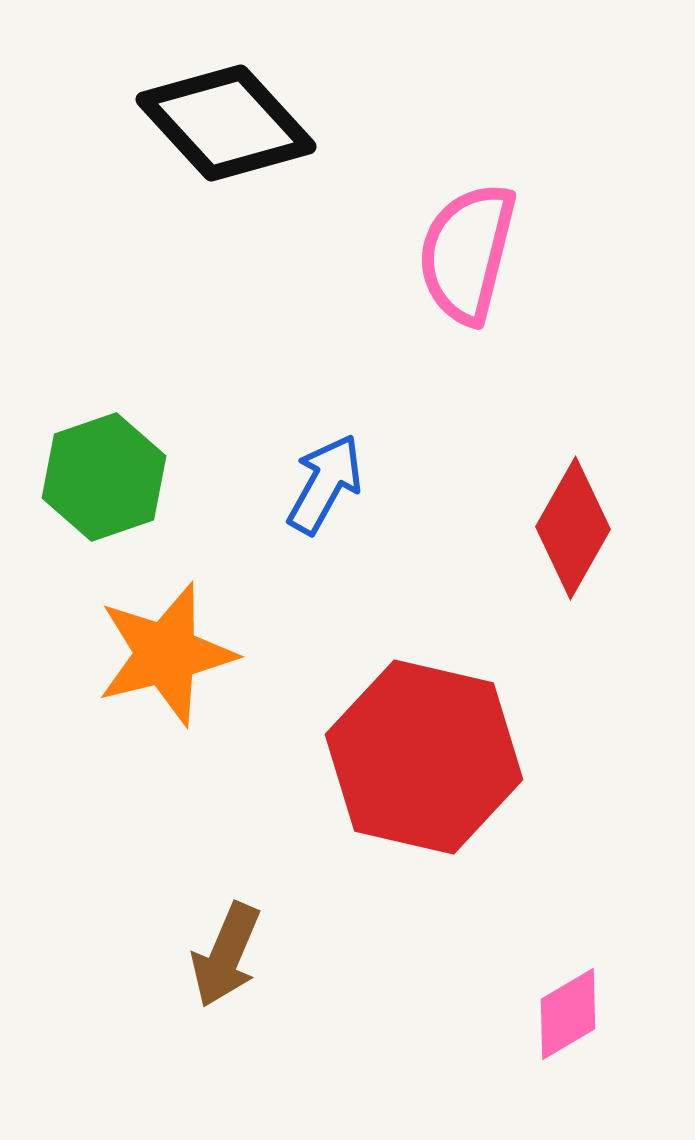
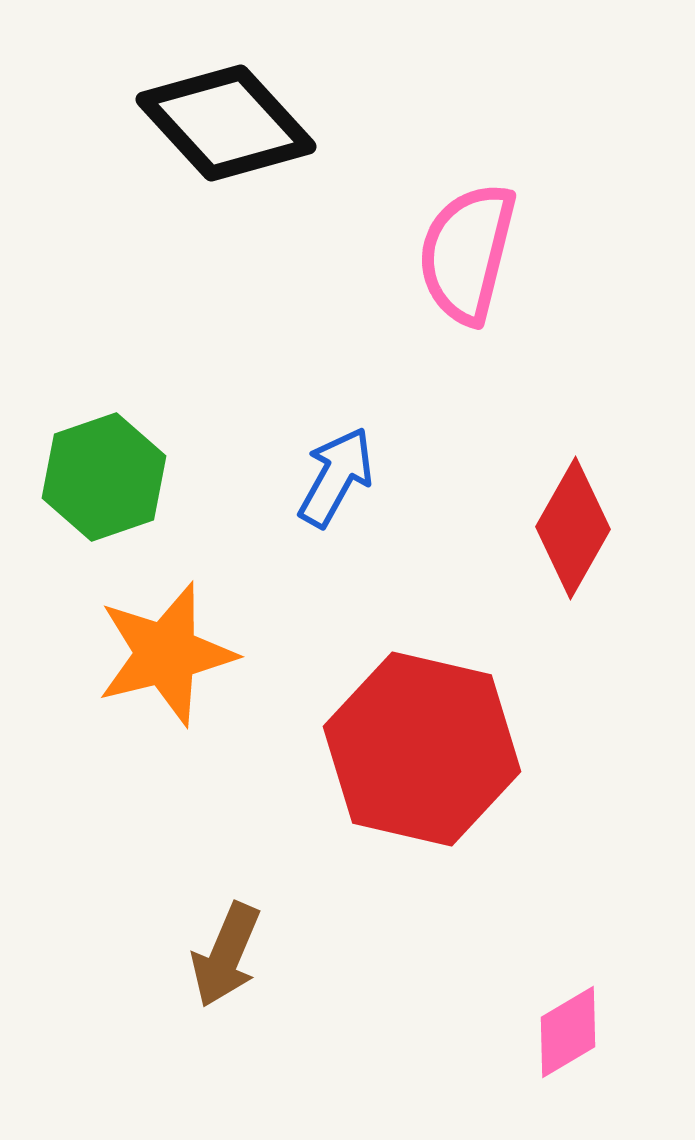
blue arrow: moved 11 px right, 7 px up
red hexagon: moved 2 px left, 8 px up
pink diamond: moved 18 px down
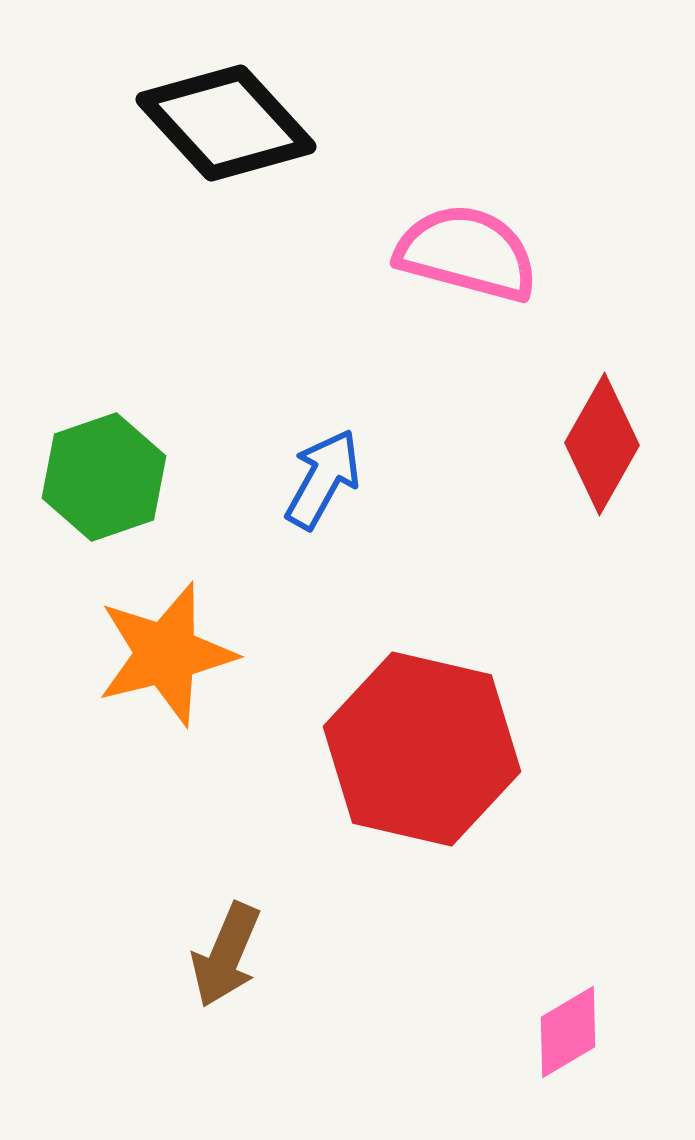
pink semicircle: rotated 91 degrees clockwise
blue arrow: moved 13 px left, 2 px down
red diamond: moved 29 px right, 84 px up
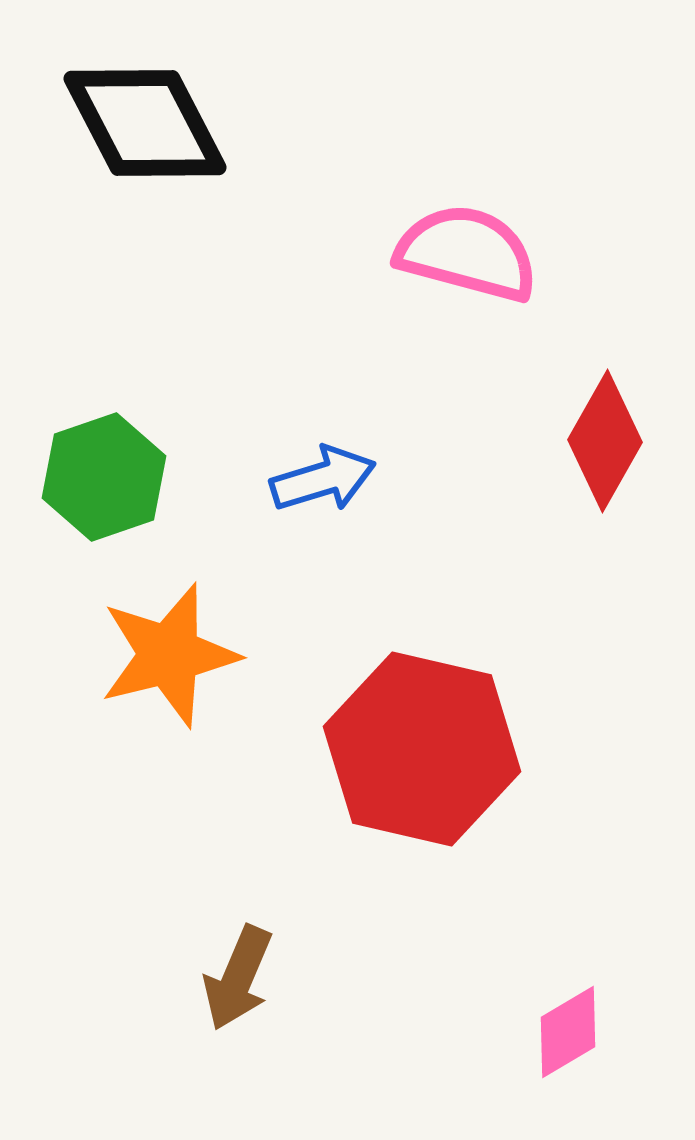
black diamond: moved 81 px left; rotated 15 degrees clockwise
red diamond: moved 3 px right, 3 px up
blue arrow: rotated 44 degrees clockwise
orange star: moved 3 px right, 1 px down
brown arrow: moved 12 px right, 23 px down
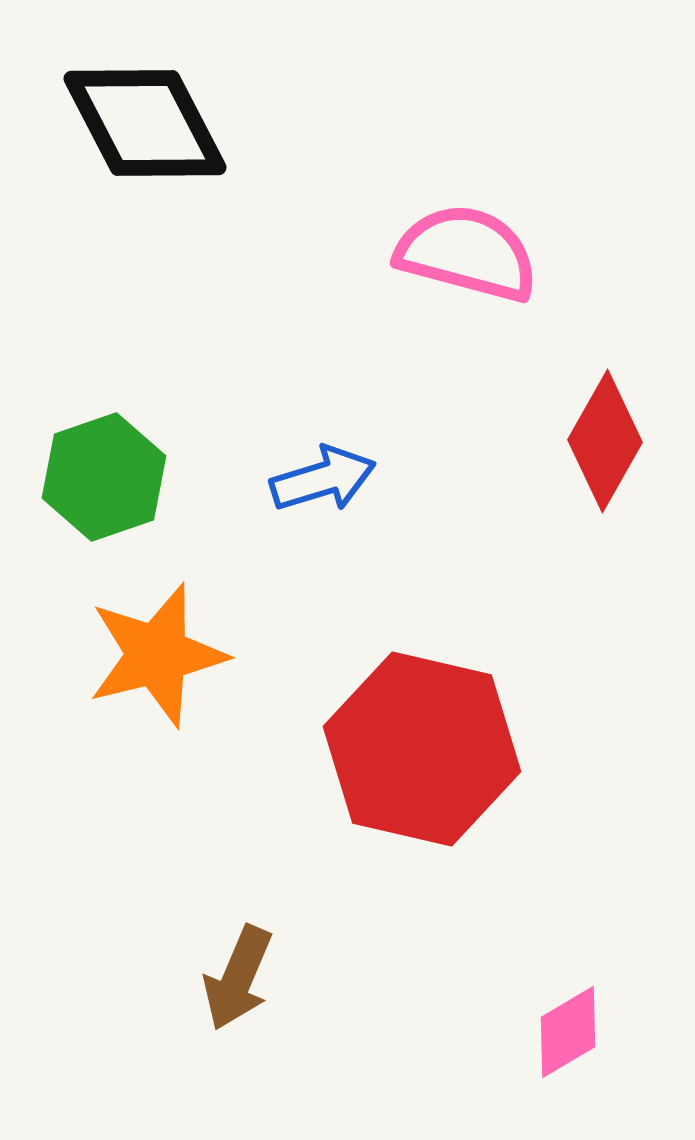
orange star: moved 12 px left
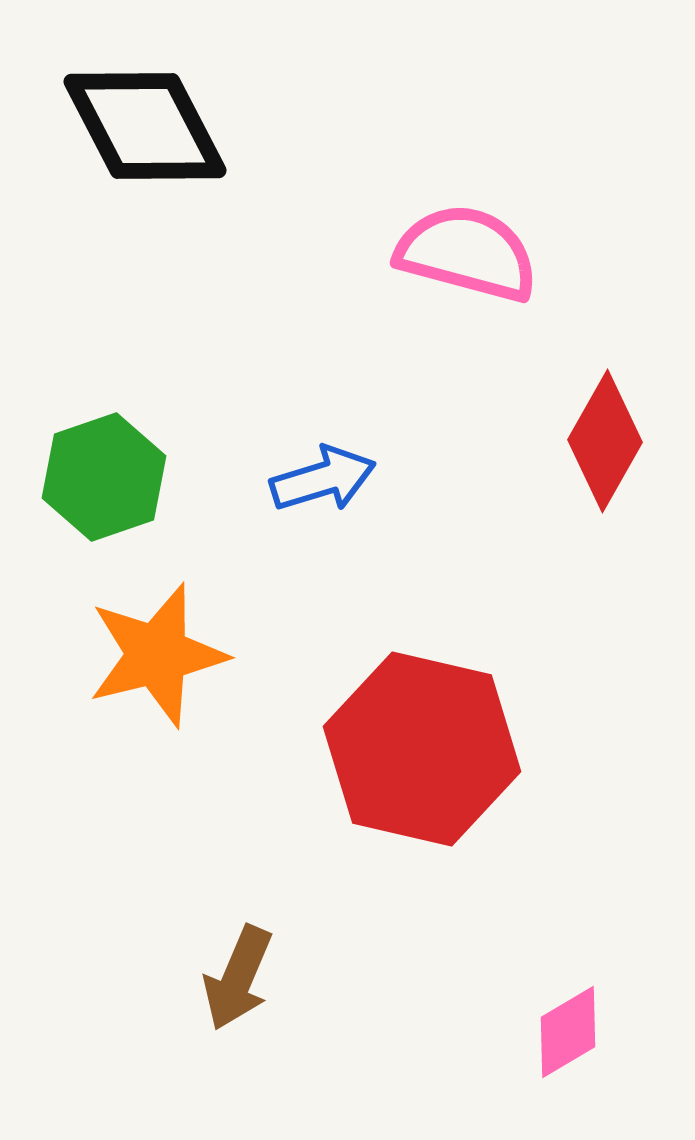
black diamond: moved 3 px down
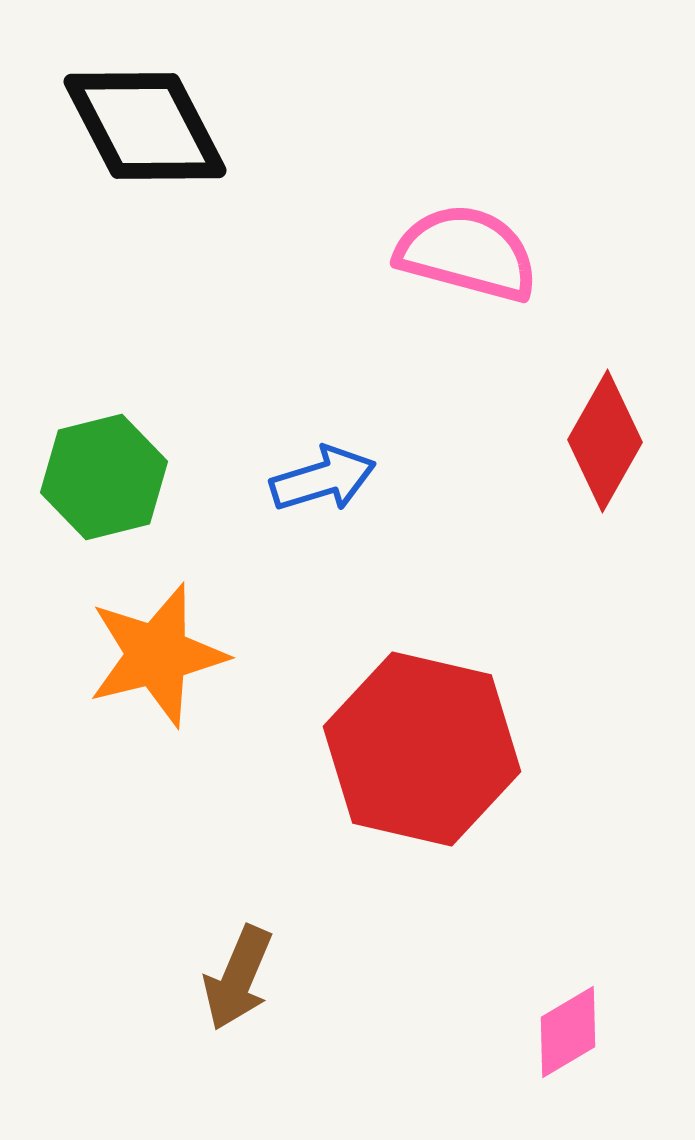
green hexagon: rotated 5 degrees clockwise
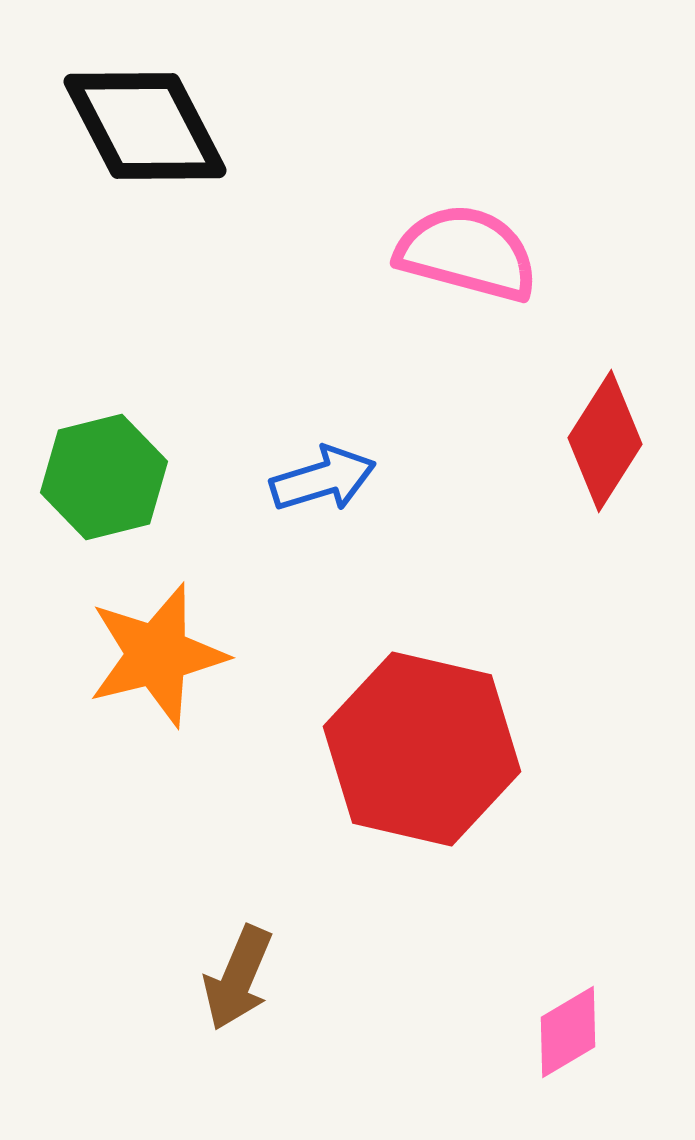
red diamond: rotated 3 degrees clockwise
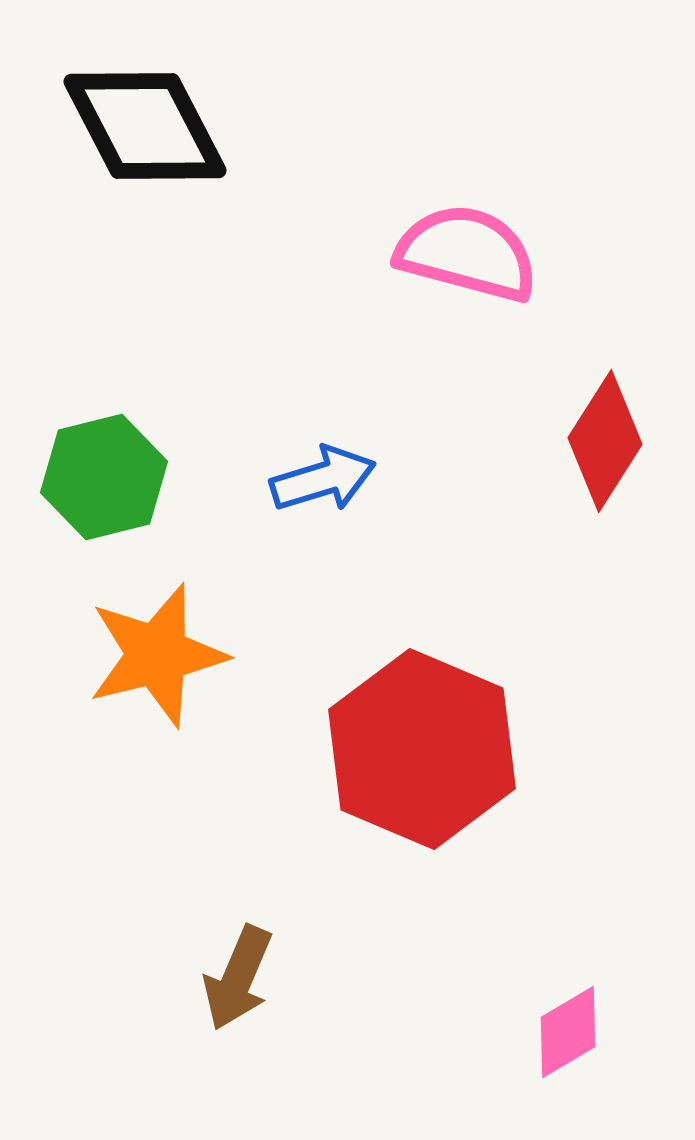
red hexagon: rotated 10 degrees clockwise
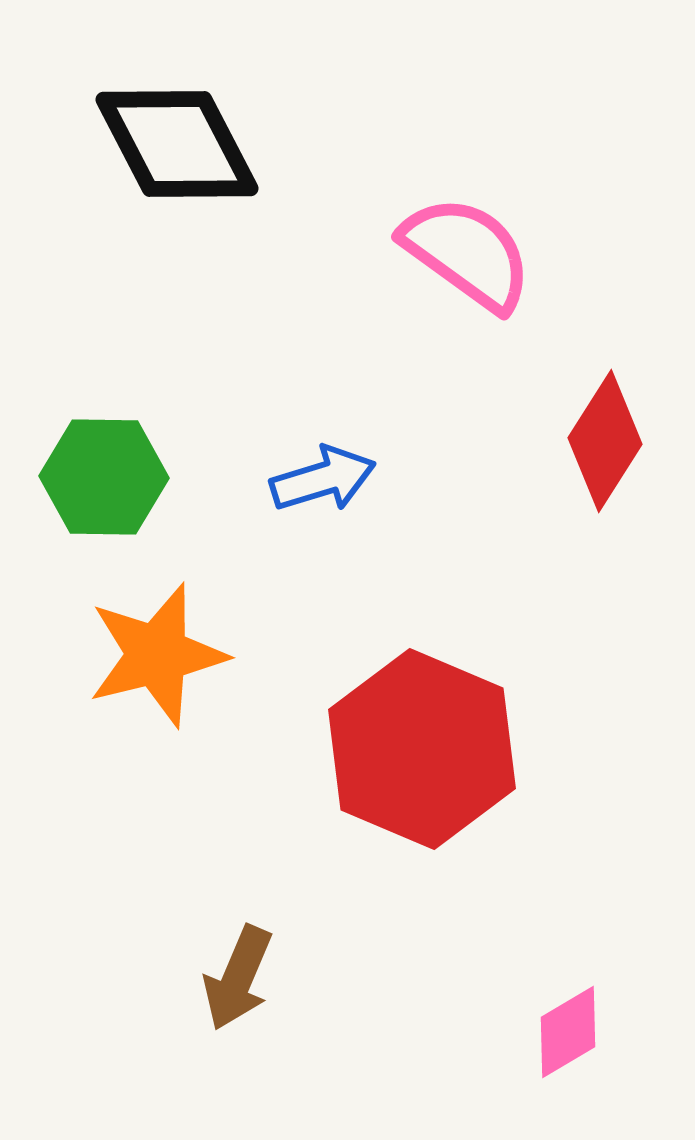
black diamond: moved 32 px right, 18 px down
pink semicircle: rotated 21 degrees clockwise
green hexagon: rotated 15 degrees clockwise
